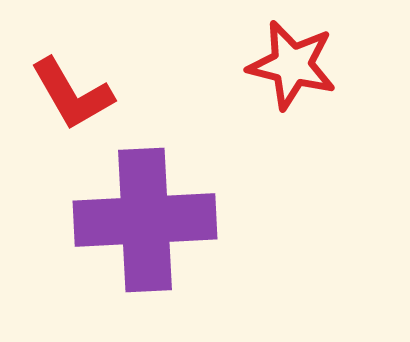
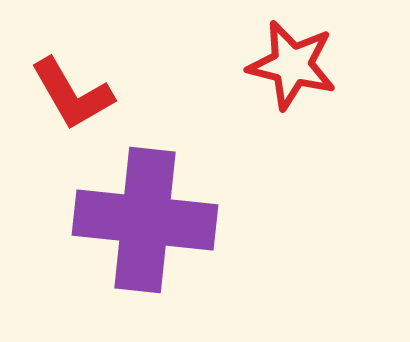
purple cross: rotated 9 degrees clockwise
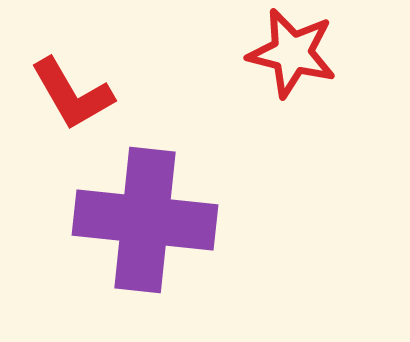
red star: moved 12 px up
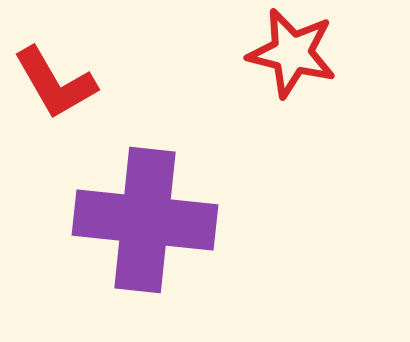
red L-shape: moved 17 px left, 11 px up
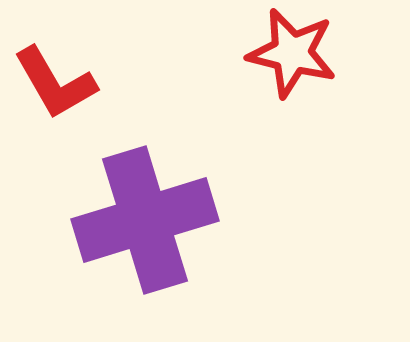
purple cross: rotated 23 degrees counterclockwise
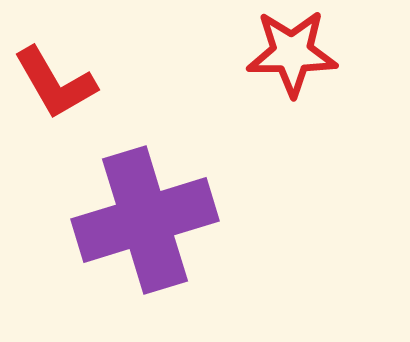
red star: rotated 14 degrees counterclockwise
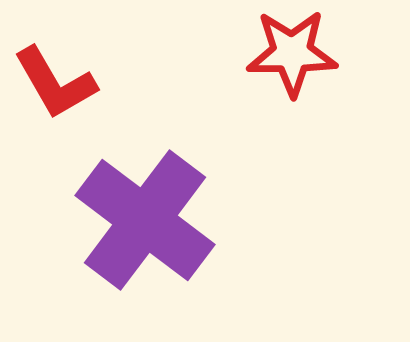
purple cross: rotated 36 degrees counterclockwise
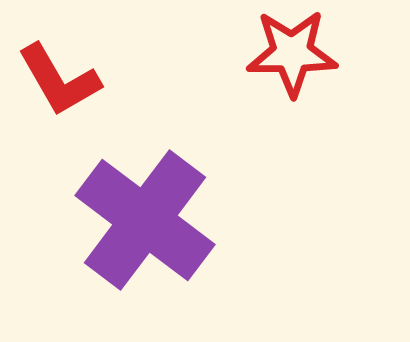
red L-shape: moved 4 px right, 3 px up
